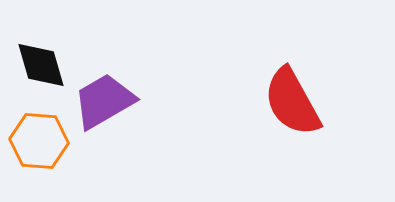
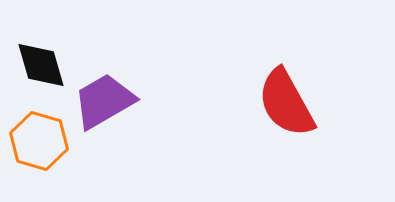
red semicircle: moved 6 px left, 1 px down
orange hexagon: rotated 12 degrees clockwise
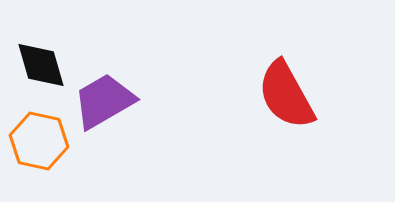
red semicircle: moved 8 px up
orange hexagon: rotated 4 degrees counterclockwise
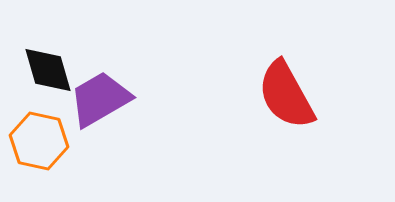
black diamond: moved 7 px right, 5 px down
purple trapezoid: moved 4 px left, 2 px up
